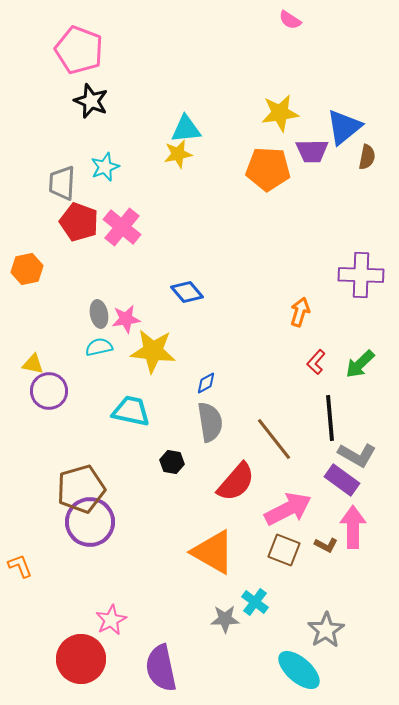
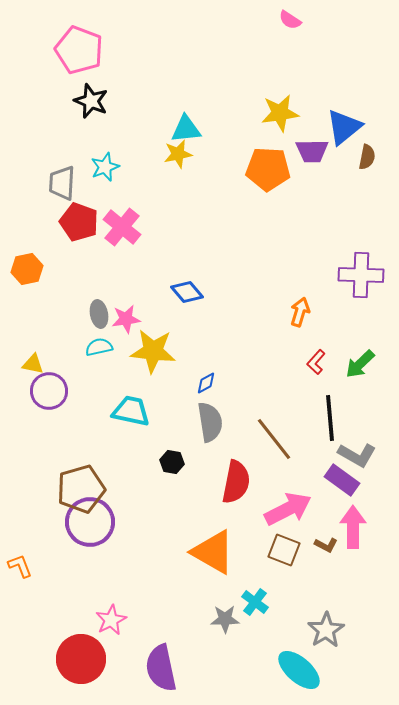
red semicircle at (236, 482): rotated 30 degrees counterclockwise
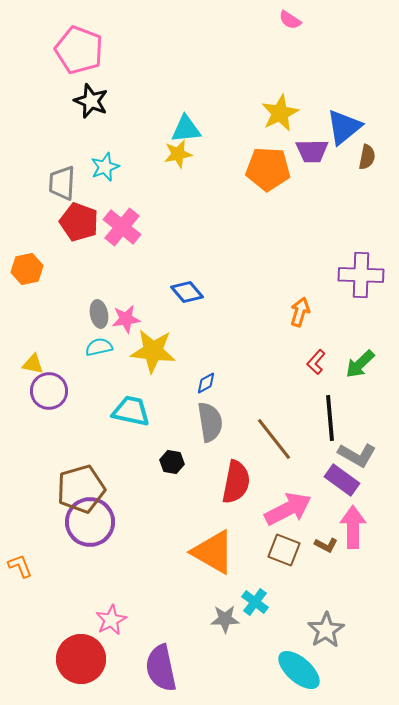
yellow star at (280, 113): rotated 18 degrees counterclockwise
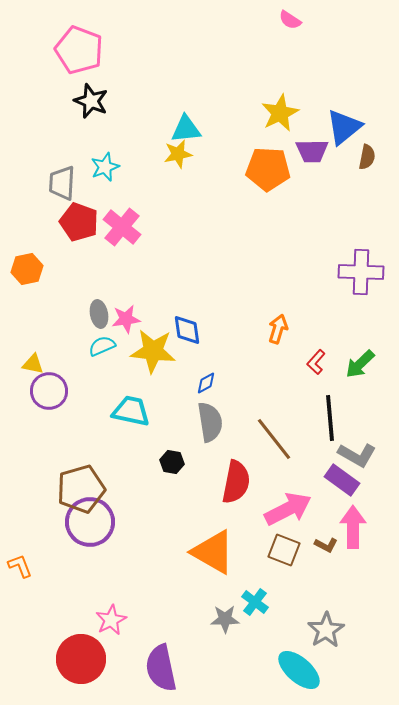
purple cross at (361, 275): moved 3 px up
blue diamond at (187, 292): moved 38 px down; rotated 32 degrees clockwise
orange arrow at (300, 312): moved 22 px left, 17 px down
cyan semicircle at (99, 347): moved 3 px right, 1 px up; rotated 12 degrees counterclockwise
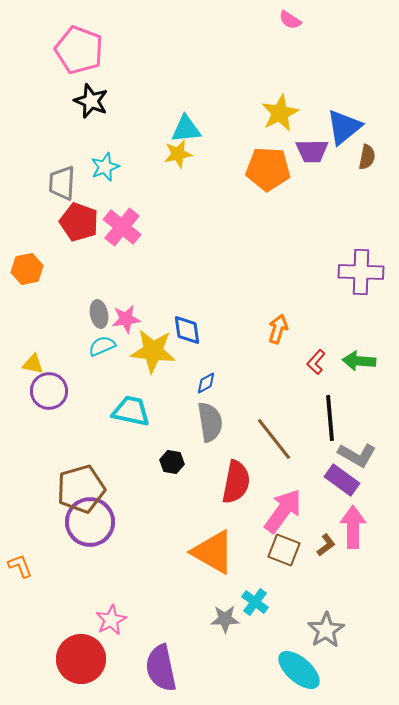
green arrow at (360, 364): moved 1 px left, 3 px up; rotated 48 degrees clockwise
pink arrow at (288, 509): moved 5 px left, 2 px down; rotated 27 degrees counterclockwise
brown L-shape at (326, 545): rotated 65 degrees counterclockwise
